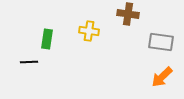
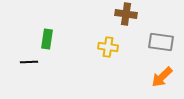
brown cross: moved 2 px left
yellow cross: moved 19 px right, 16 px down
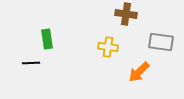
green rectangle: rotated 18 degrees counterclockwise
black line: moved 2 px right, 1 px down
orange arrow: moved 23 px left, 5 px up
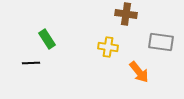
green rectangle: rotated 24 degrees counterclockwise
orange arrow: rotated 85 degrees counterclockwise
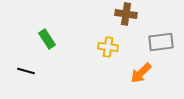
gray rectangle: rotated 15 degrees counterclockwise
black line: moved 5 px left, 8 px down; rotated 18 degrees clockwise
orange arrow: moved 2 px right, 1 px down; rotated 85 degrees clockwise
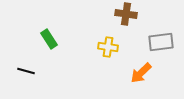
green rectangle: moved 2 px right
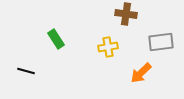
green rectangle: moved 7 px right
yellow cross: rotated 18 degrees counterclockwise
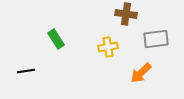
gray rectangle: moved 5 px left, 3 px up
black line: rotated 24 degrees counterclockwise
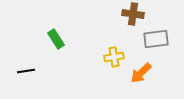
brown cross: moved 7 px right
yellow cross: moved 6 px right, 10 px down
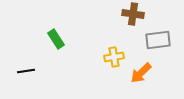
gray rectangle: moved 2 px right, 1 px down
